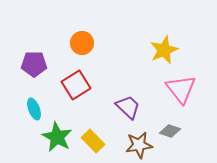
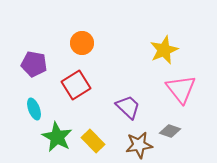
purple pentagon: rotated 10 degrees clockwise
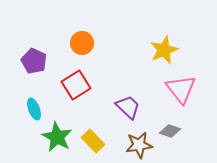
purple pentagon: moved 3 px up; rotated 15 degrees clockwise
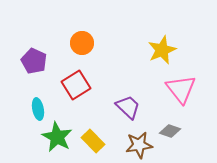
yellow star: moved 2 px left
cyan ellipse: moved 4 px right; rotated 10 degrees clockwise
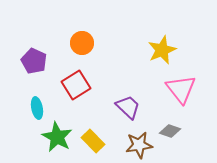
cyan ellipse: moved 1 px left, 1 px up
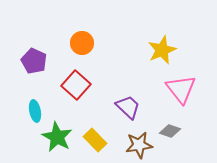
red square: rotated 16 degrees counterclockwise
cyan ellipse: moved 2 px left, 3 px down
yellow rectangle: moved 2 px right, 1 px up
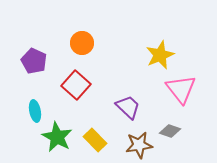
yellow star: moved 2 px left, 5 px down
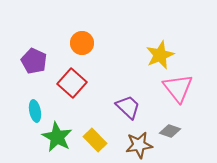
red square: moved 4 px left, 2 px up
pink triangle: moved 3 px left, 1 px up
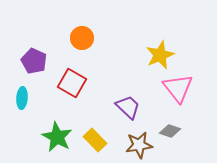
orange circle: moved 5 px up
red square: rotated 12 degrees counterclockwise
cyan ellipse: moved 13 px left, 13 px up; rotated 15 degrees clockwise
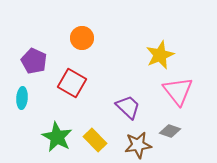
pink triangle: moved 3 px down
brown star: moved 1 px left
